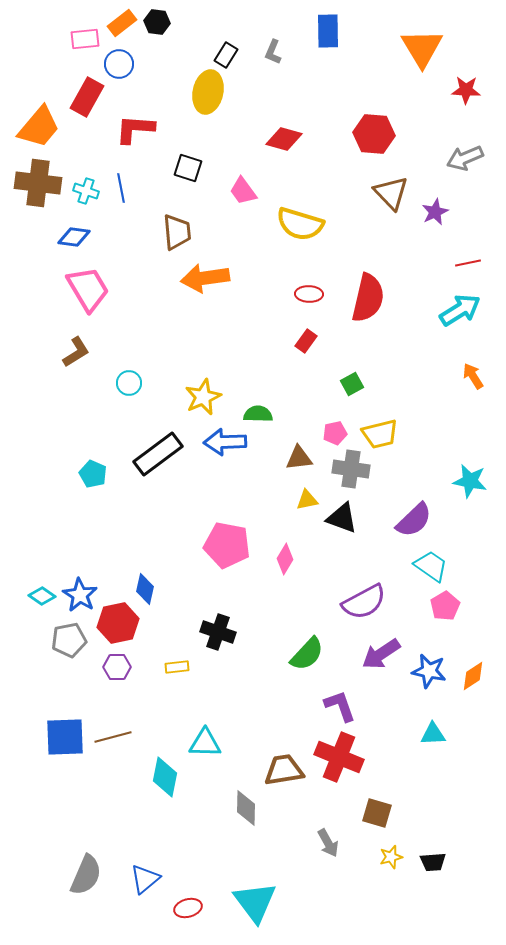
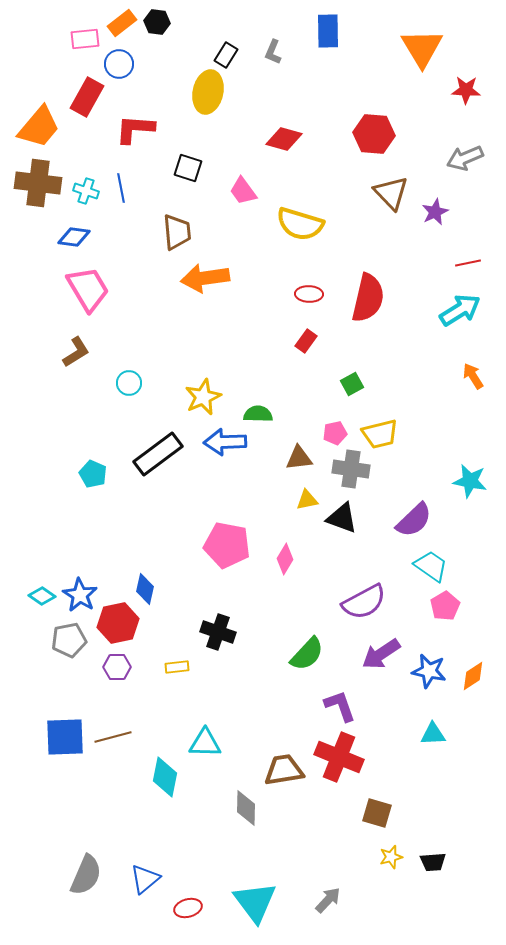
gray arrow at (328, 843): moved 57 px down; rotated 108 degrees counterclockwise
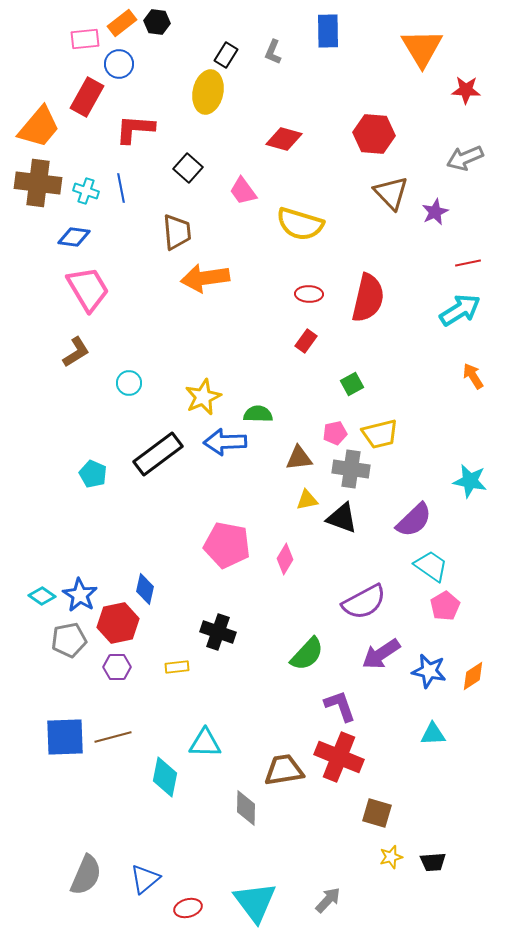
black square at (188, 168): rotated 24 degrees clockwise
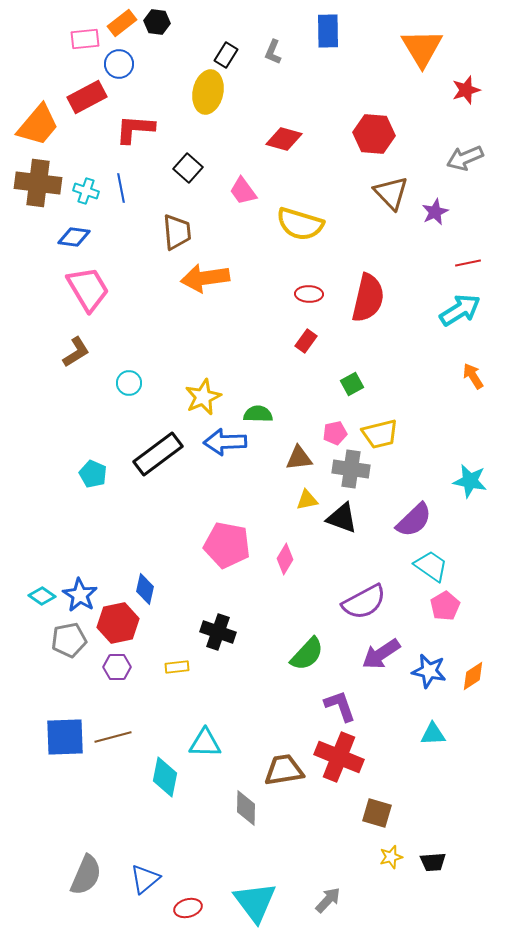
red star at (466, 90): rotated 20 degrees counterclockwise
red rectangle at (87, 97): rotated 33 degrees clockwise
orange trapezoid at (39, 127): moved 1 px left, 2 px up
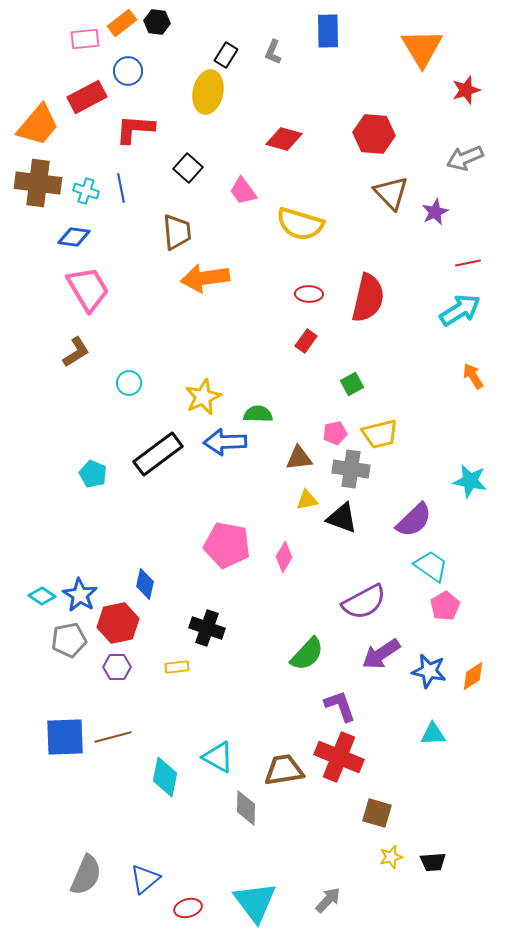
blue circle at (119, 64): moved 9 px right, 7 px down
pink diamond at (285, 559): moved 1 px left, 2 px up
blue diamond at (145, 589): moved 5 px up
black cross at (218, 632): moved 11 px left, 4 px up
cyan triangle at (205, 743): moved 13 px right, 14 px down; rotated 28 degrees clockwise
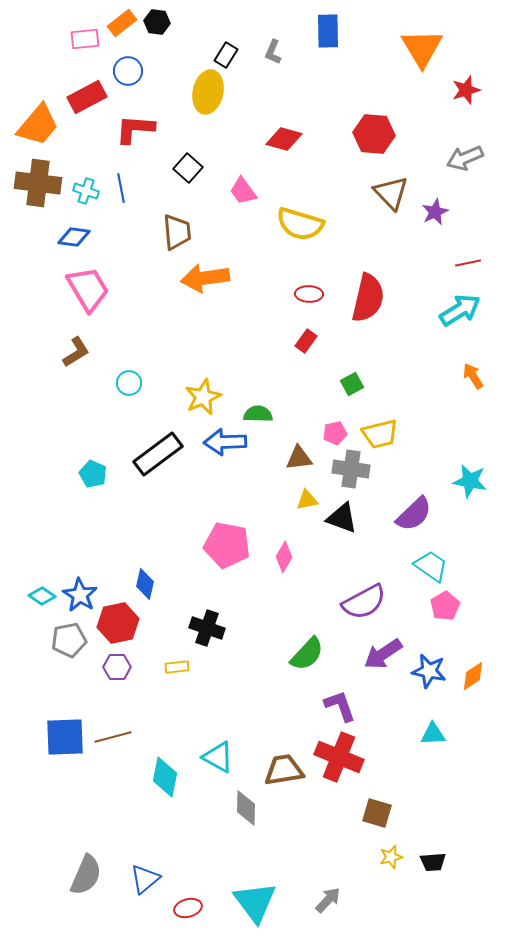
purple semicircle at (414, 520): moved 6 px up
purple arrow at (381, 654): moved 2 px right
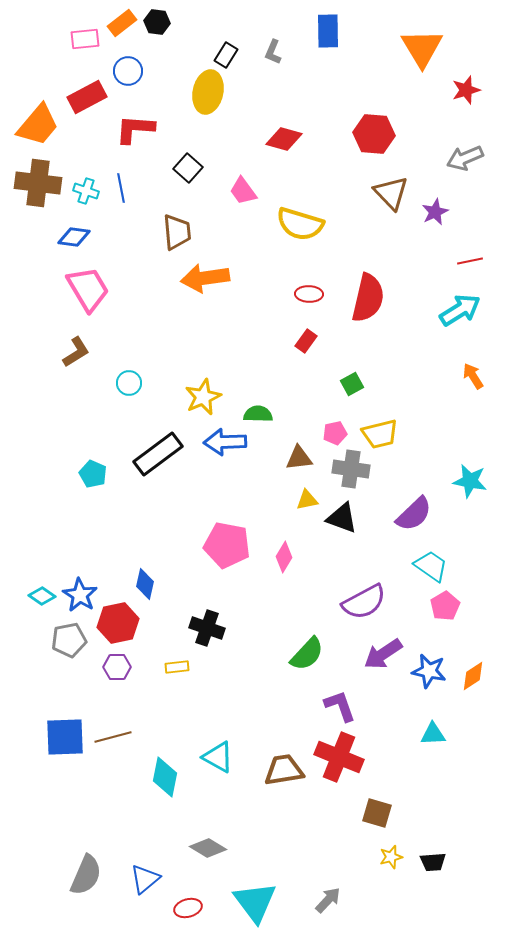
red line at (468, 263): moved 2 px right, 2 px up
gray diamond at (246, 808): moved 38 px left, 40 px down; rotated 60 degrees counterclockwise
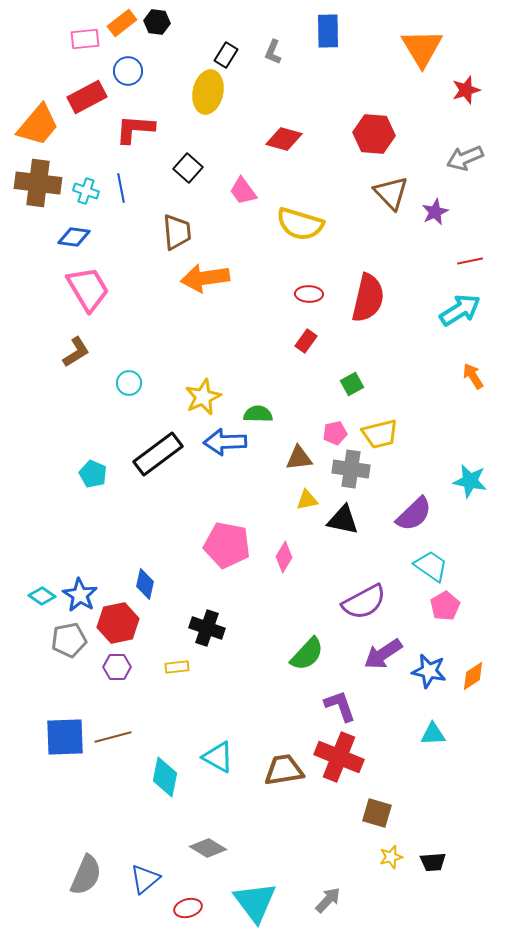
black triangle at (342, 518): moved 1 px right, 2 px down; rotated 8 degrees counterclockwise
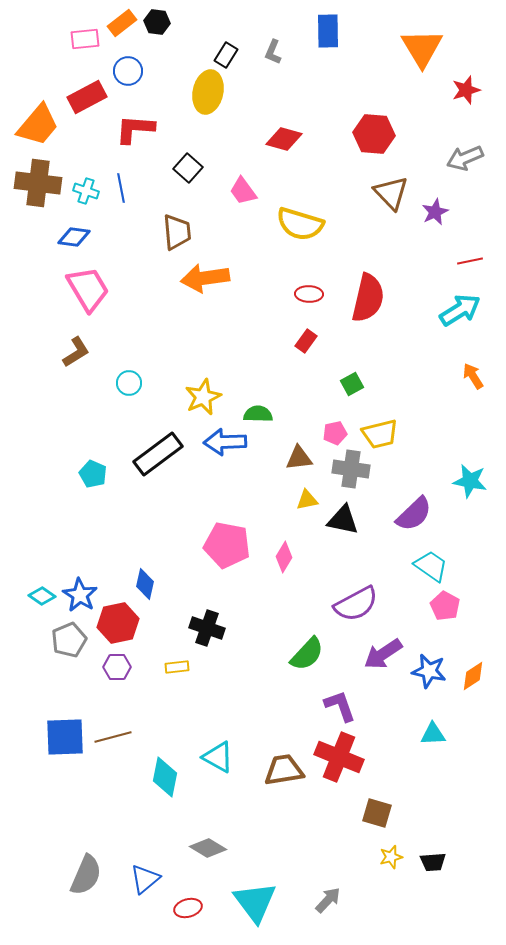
purple semicircle at (364, 602): moved 8 px left, 2 px down
pink pentagon at (445, 606): rotated 12 degrees counterclockwise
gray pentagon at (69, 640): rotated 12 degrees counterclockwise
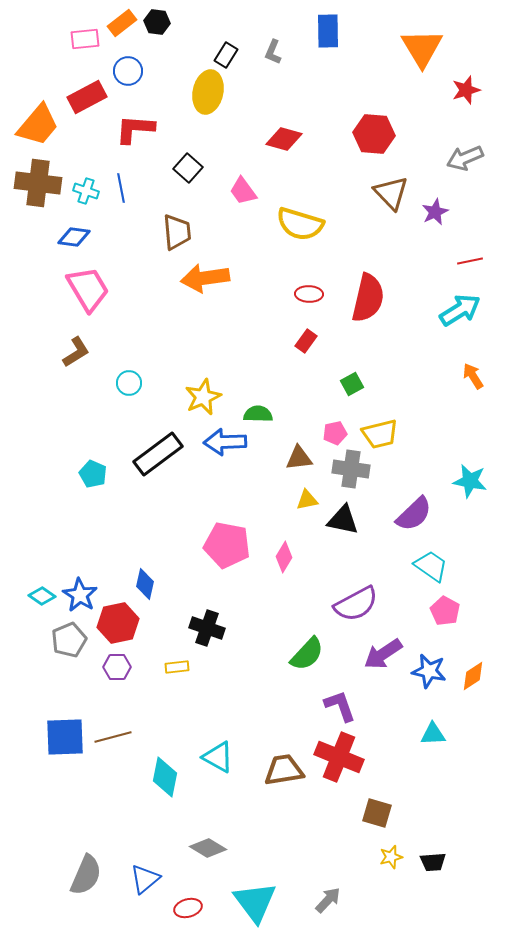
pink pentagon at (445, 606): moved 5 px down
